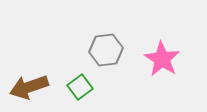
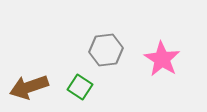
green square: rotated 20 degrees counterclockwise
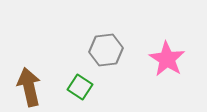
pink star: moved 5 px right
brown arrow: rotated 96 degrees clockwise
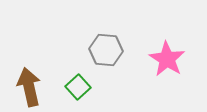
gray hexagon: rotated 12 degrees clockwise
green square: moved 2 px left; rotated 15 degrees clockwise
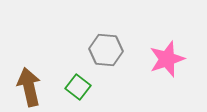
pink star: rotated 21 degrees clockwise
green square: rotated 10 degrees counterclockwise
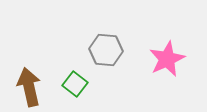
pink star: rotated 6 degrees counterclockwise
green square: moved 3 px left, 3 px up
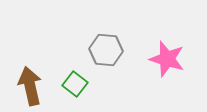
pink star: rotated 30 degrees counterclockwise
brown arrow: moved 1 px right, 1 px up
